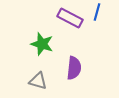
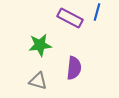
green star: moved 2 px left, 1 px down; rotated 25 degrees counterclockwise
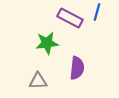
green star: moved 7 px right, 2 px up
purple semicircle: moved 3 px right
gray triangle: rotated 18 degrees counterclockwise
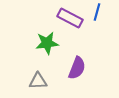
purple semicircle: rotated 15 degrees clockwise
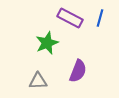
blue line: moved 3 px right, 6 px down
green star: rotated 15 degrees counterclockwise
purple semicircle: moved 1 px right, 3 px down
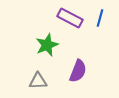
green star: moved 2 px down
